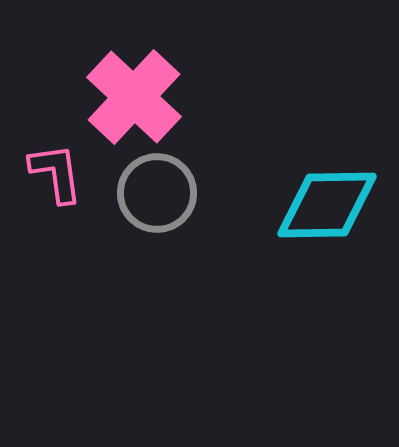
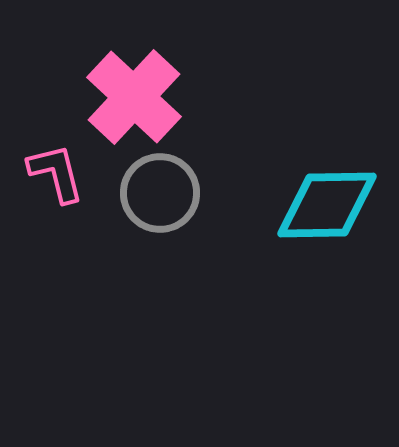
pink L-shape: rotated 6 degrees counterclockwise
gray circle: moved 3 px right
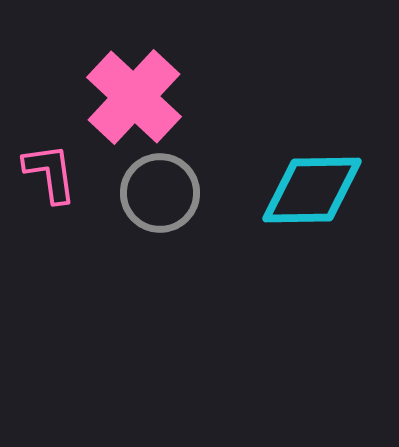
pink L-shape: moved 6 px left; rotated 6 degrees clockwise
cyan diamond: moved 15 px left, 15 px up
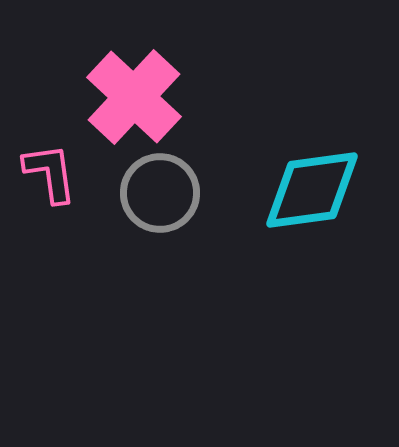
cyan diamond: rotated 7 degrees counterclockwise
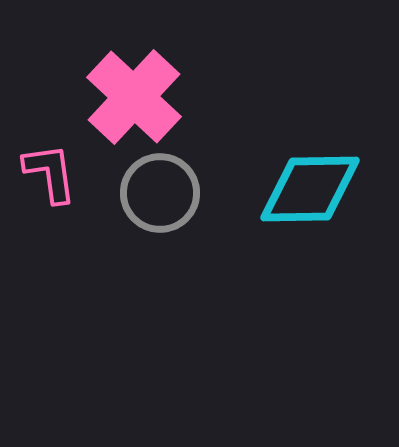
cyan diamond: moved 2 px left, 1 px up; rotated 7 degrees clockwise
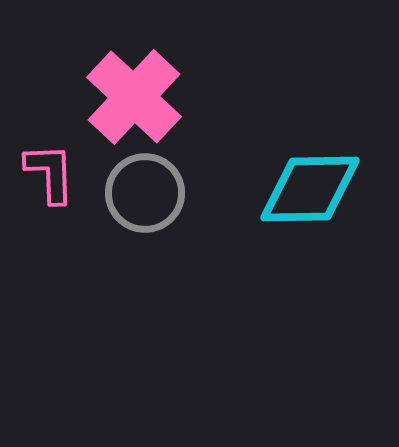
pink L-shape: rotated 6 degrees clockwise
gray circle: moved 15 px left
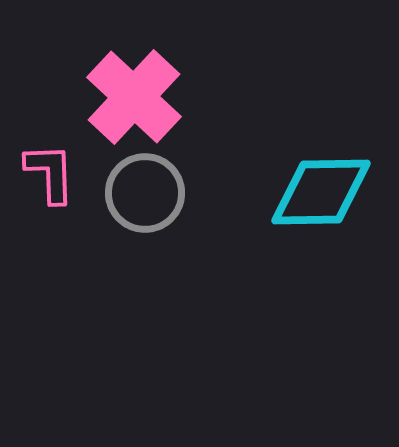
cyan diamond: moved 11 px right, 3 px down
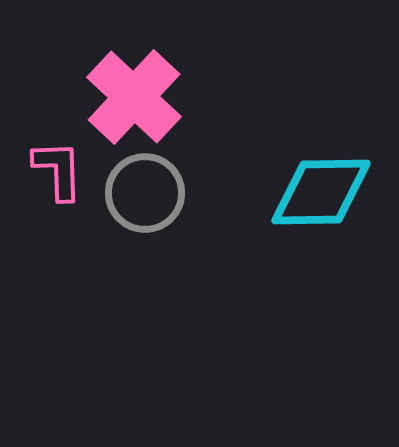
pink L-shape: moved 8 px right, 3 px up
